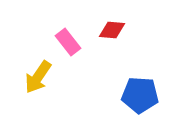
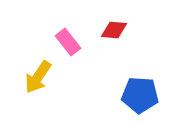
red diamond: moved 2 px right
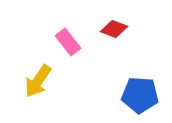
red diamond: moved 1 px up; rotated 16 degrees clockwise
yellow arrow: moved 4 px down
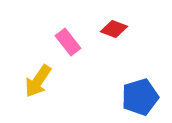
blue pentagon: moved 2 px down; rotated 21 degrees counterclockwise
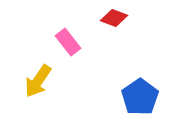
red diamond: moved 11 px up
blue pentagon: rotated 18 degrees counterclockwise
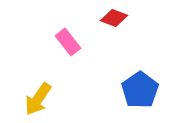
yellow arrow: moved 18 px down
blue pentagon: moved 7 px up
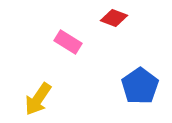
pink rectangle: rotated 20 degrees counterclockwise
blue pentagon: moved 4 px up
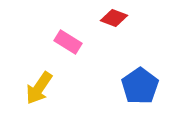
yellow arrow: moved 1 px right, 11 px up
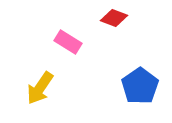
yellow arrow: moved 1 px right
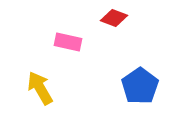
pink rectangle: rotated 20 degrees counterclockwise
yellow arrow: rotated 116 degrees clockwise
